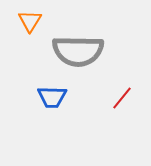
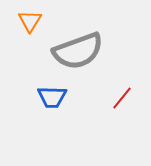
gray semicircle: rotated 21 degrees counterclockwise
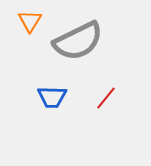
gray semicircle: moved 10 px up; rotated 6 degrees counterclockwise
red line: moved 16 px left
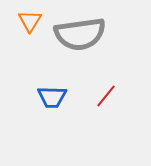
gray semicircle: moved 2 px right, 7 px up; rotated 18 degrees clockwise
red line: moved 2 px up
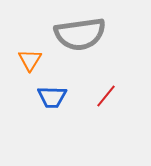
orange triangle: moved 39 px down
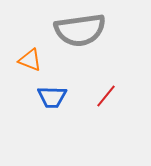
gray semicircle: moved 4 px up
orange triangle: rotated 40 degrees counterclockwise
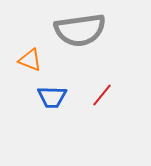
red line: moved 4 px left, 1 px up
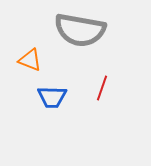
gray semicircle: rotated 18 degrees clockwise
red line: moved 7 px up; rotated 20 degrees counterclockwise
